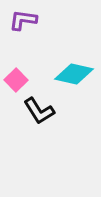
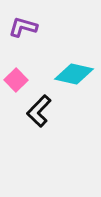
purple L-shape: moved 7 px down; rotated 8 degrees clockwise
black L-shape: rotated 76 degrees clockwise
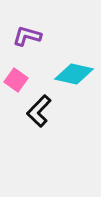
purple L-shape: moved 4 px right, 9 px down
pink square: rotated 10 degrees counterclockwise
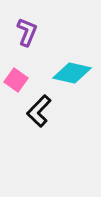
purple L-shape: moved 4 px up; rotated 96 degrees clockwise
cyan diamond: moved 2 px left, 1 px up
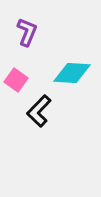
cyan diamond: rotated 9 degrees counterclockwise
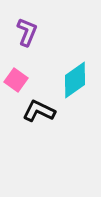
cyan diamond: moved 3 px right, 7 px down; rotated 39 degrees counterclockwise
black L-shape: rotated 72 degrees clockwise
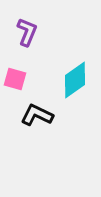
pink square: moved 1 px left, 1 px up; rotated 20 degrees counterclockwise
black L-shape: moved 2 px left, 4 px down
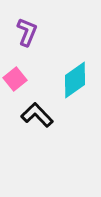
pink square: rotated 35 degrees clockwise
black L-shape: rotated 20 degrees clockwise
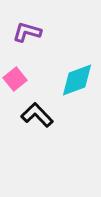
purple L-shape: rotated 96 degrees counterclockwise
cyan diamond: moved 2 px right; rotated 15 degrees clockwise
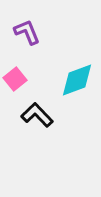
purple L-shape: rotated 52 degrees clockwise
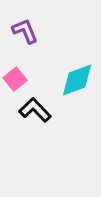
purple L-shape: moved 2 px left, 1 px up
black L-shape: moved 2 px left, 5 px up
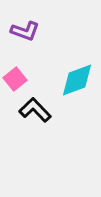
purple L-shape: rotated 132 degrees clockwise
